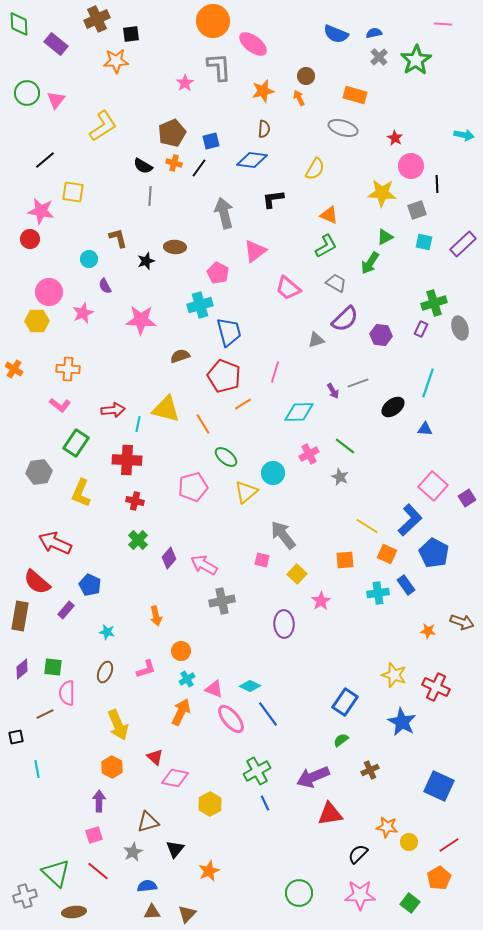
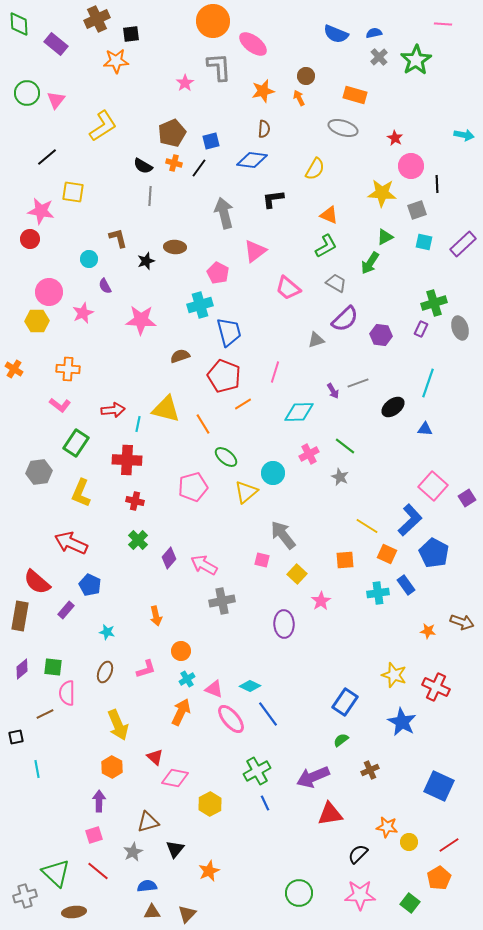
black line at (45, 160): moved 2 px right, 3 px up
red arrow at (55, 543): moved 16 px right
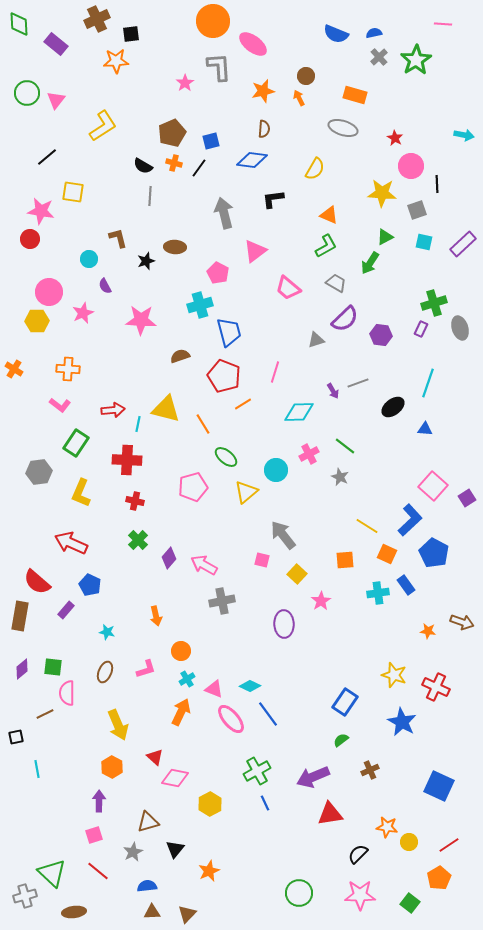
cyan circle at (273, 473): moved 3 px right, 3 px up
green triangle at (56, 873): moved 4 px left
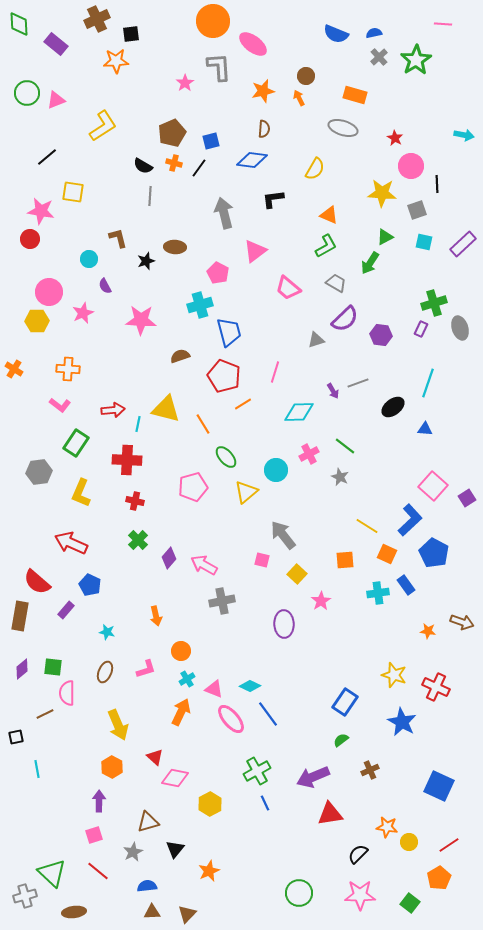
pink triangle at (56, 100): rotated 30 degrees clockwise
green ellipse at (226, 457): rotated 10 degrees clockwise
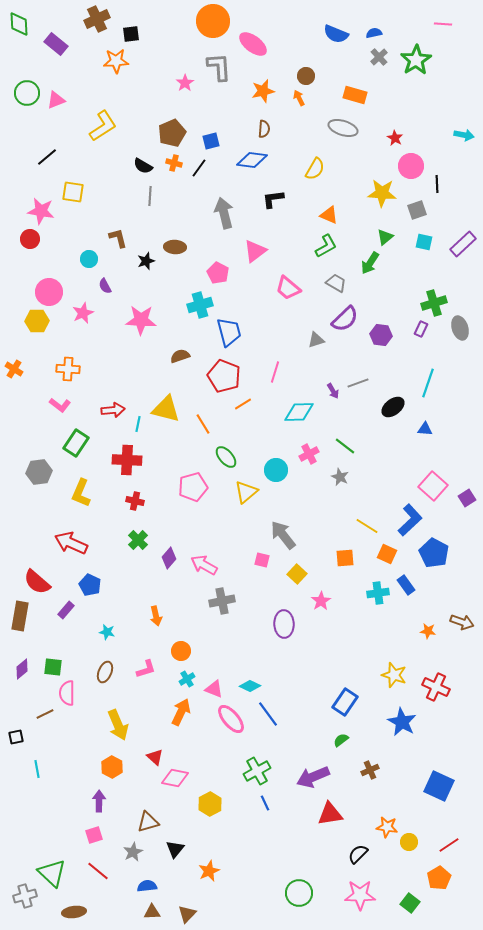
green triangle at (385, 237): rotated 12 degrees counterclockwise
orange square at (345, 560): moved 2 px up
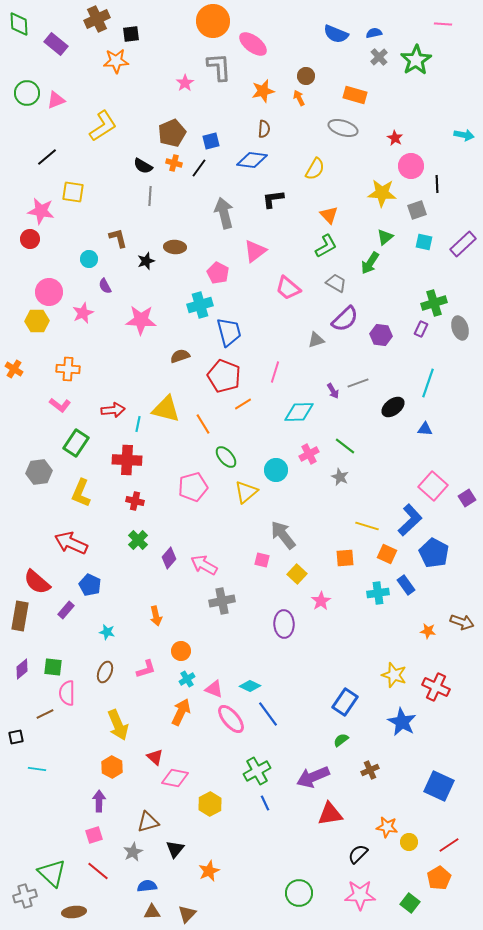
orange triangle at (329, 215): rotated 24 degrees clockwise
yellow line at (367, 526): rotated 15 degrees counterclockwise
cyan line at (37, 769): rotated 72 degrees counterclockwise
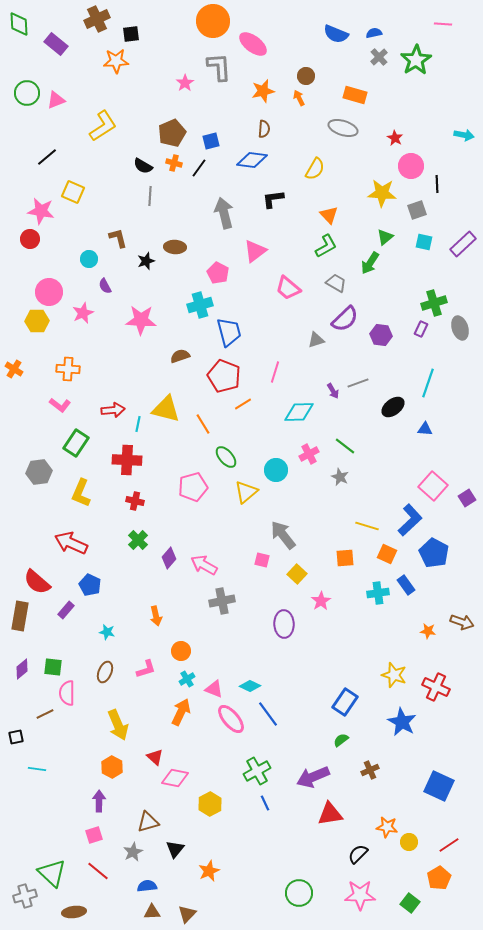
yellow square at (73, 192): rotated 15 degrees clockwise
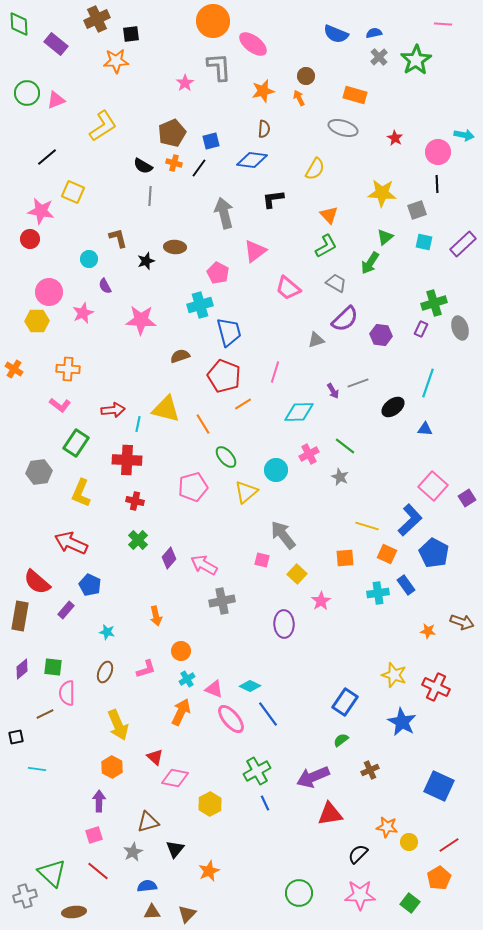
pink circle at (411, 166): moved 27 px right, 14 px up
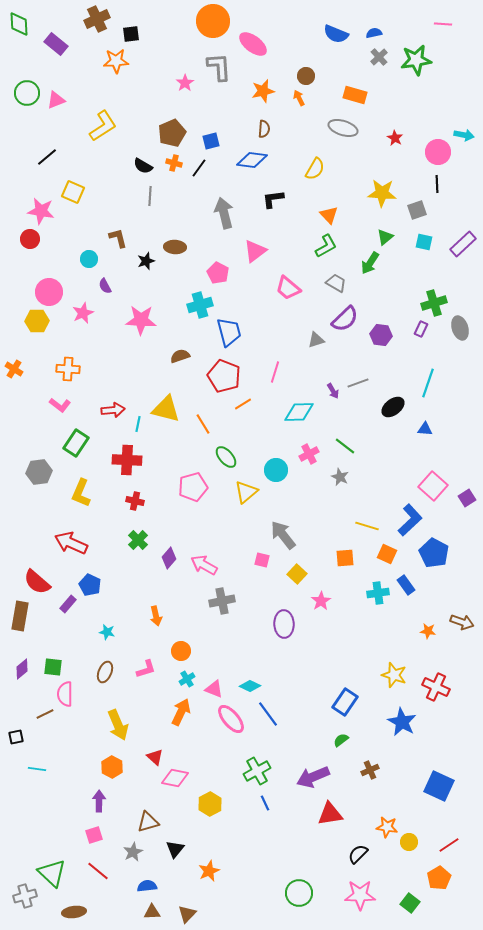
green star at (416, 60): rotated 24 degrees clockwise
purple rectangle at (66, 610): moved 2 px right, 6 px up
pink semicircle at (67, 693): moved 2 px left, 1 px down
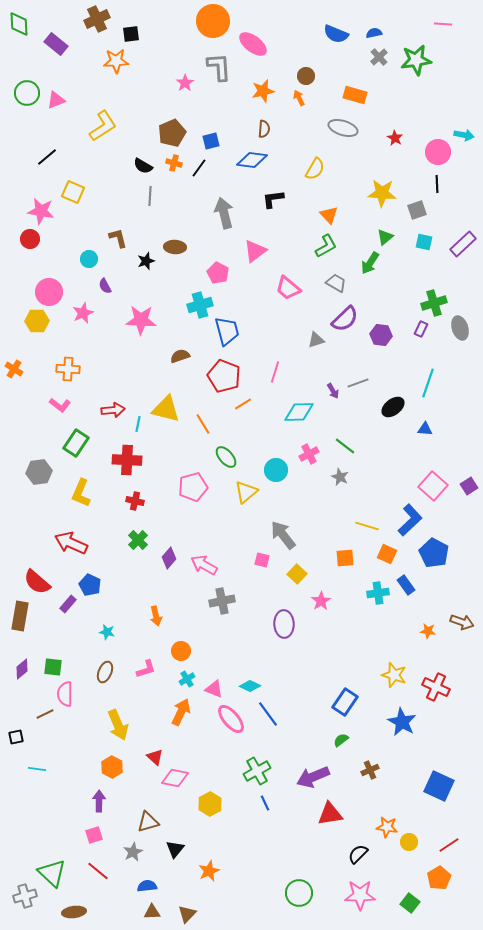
blue trapezoid at (229, 332): moved 2 px left, 1 px up
purple square at (467, 498): moved 2 px right, 12 px up
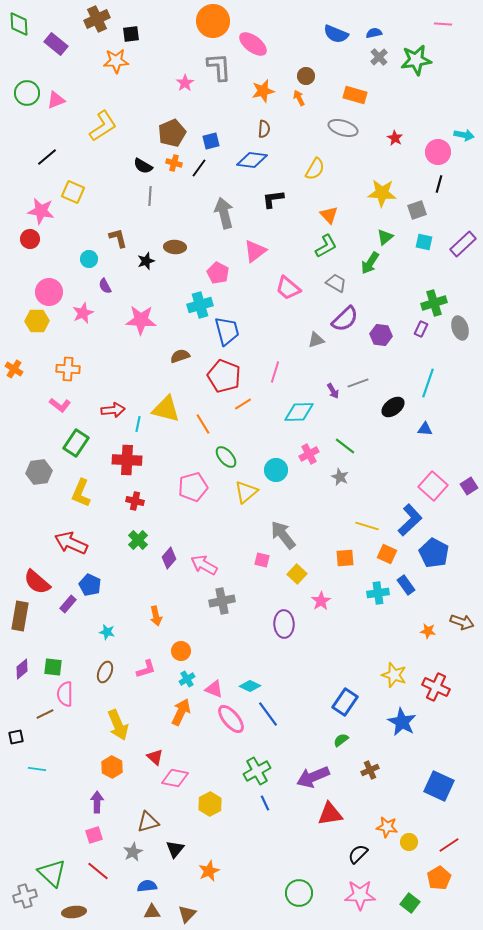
black line at (437, 184): moved 2 px right; rotated 18 degrees clockwise
purple arrow at (99, 801): moved 2 px left, 1 px down
